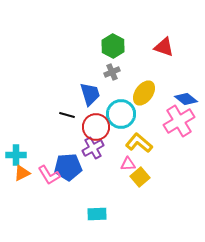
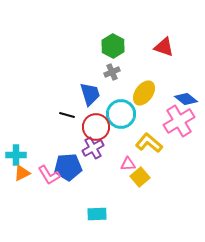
yellow L-shape: moved 10 px right
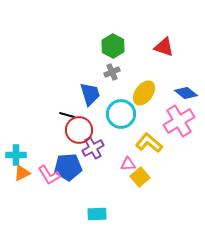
blue diamond: moved 6 px up
red circle: moved 17 px left, 3 px down
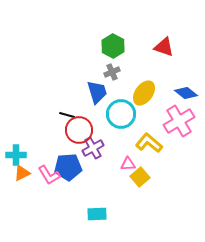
blue trapezoid: moved 7 px right, 2 px up
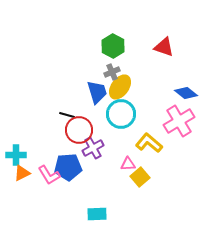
yellow ellipse: moved 24 px left, 6 px up
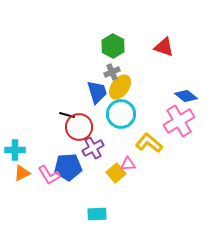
blue diamond: moved 3 px down
red circle: moved 3 px up
cyan cross: moved 1 px left, 5 px up
yellow square: moved 24 px left, 4 px up
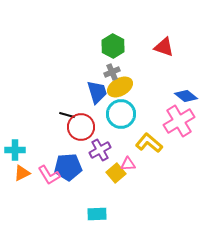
yellow ellipse: rotated 25 degrees clockwise
red circle: moved 2 px right
purple cross: moved 7 px right, 2 px down
